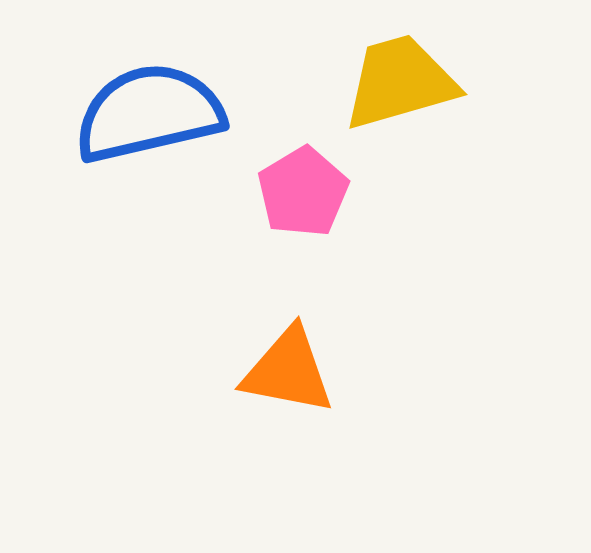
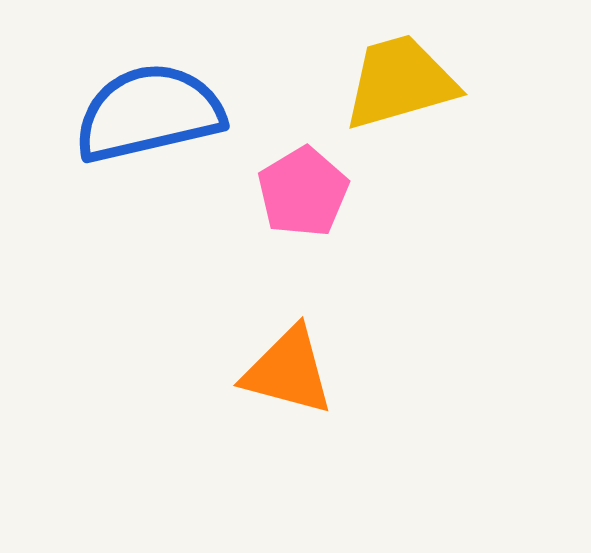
orange triangle: rotated 4 degrees clockwise
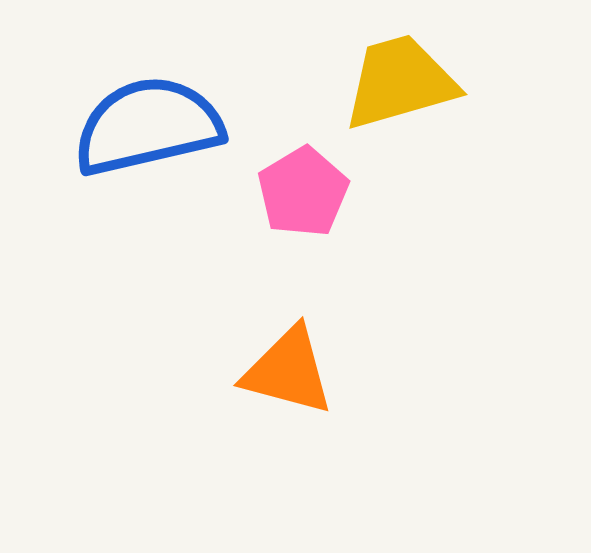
blue semicircle: moved 1 px left, 13 px down
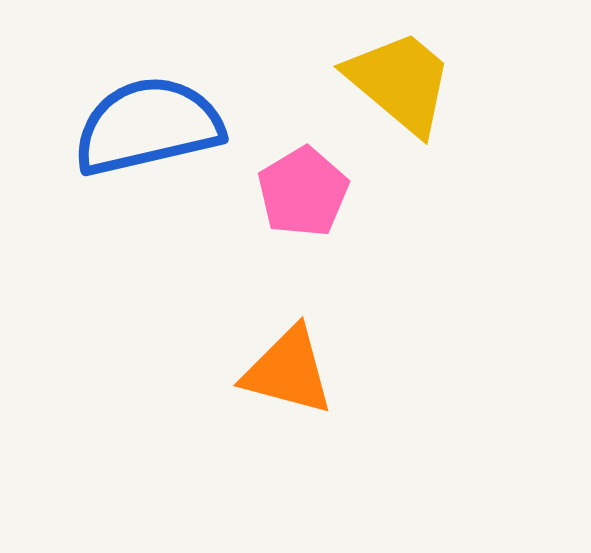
yellow trapezoid: rotated 56 degrees clockwise
